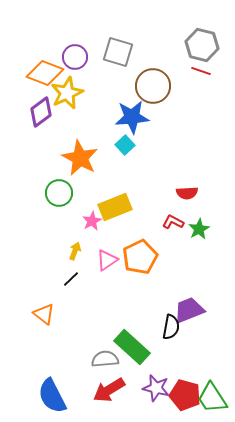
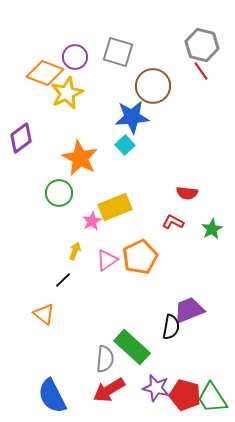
red line: rotated 36 degrees clockwise
purple diamond: moved 20 px left, 26 px down
red semicircle: rotated 10 degrees clockwise
green star: moved 13 px right
black line: moved 8 px left, 1 px down
gray semicircle: rotated 100 degrees clockwise
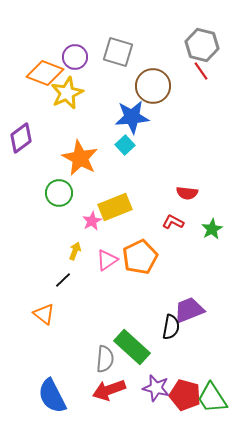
red arrow: rotated 12 degrees clockwise
